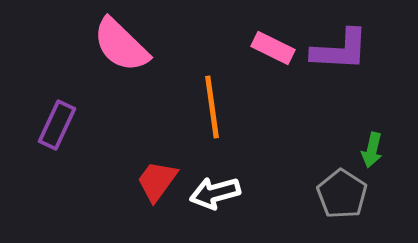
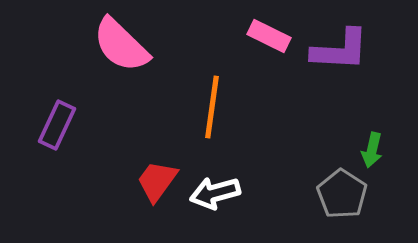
pink rectangle: moved 4 px left, 12 px up
orange line: rotated 16 degrees clockwise
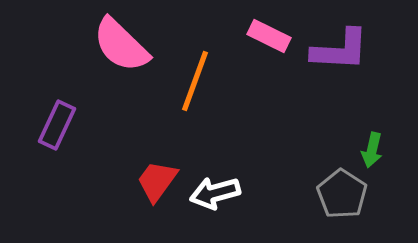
orange line: moved 17 px left, 26 px up; rotated 12 degrees clockwise
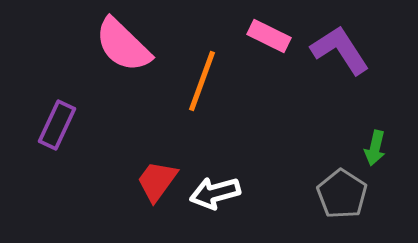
pink semicircle: moved 2 px right
purple L-shape: rotated 126 degrees counterclockwise
orange line: moved 7 px right
green arrow: moved 3 px right, 2 px up
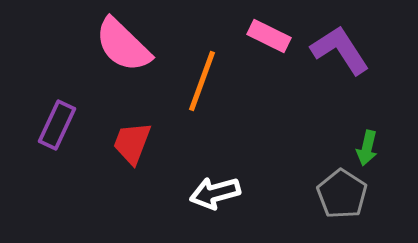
green arrow: moved 8 px left
red trapezoid: moved 25 px left, 38 px up; rotated 15 degrees counterclockwise
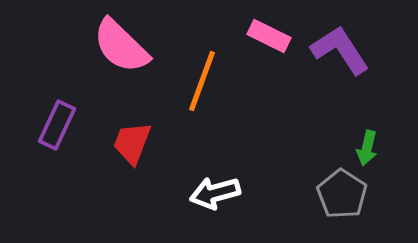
pink semicircle: moved 2 px left, 1 px down
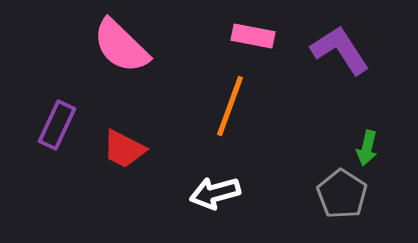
pink rectangle: moved 16 px left; rotated 15 degrees counterclockwise
orange line: moved 28 px right, 25 px down
red trapezoid: moved 8 px left, 6 px down; rotated 84 degrees counterclockwise
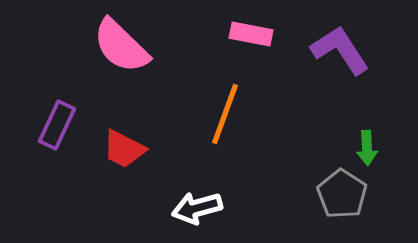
pink rectangle: moved 2 px left, 2 px up
orange line: moved 5 px left, 8 px down
green arrow: rotated 16 degrees counterclockwise
white arrow: moved 18 px left, 15 px down
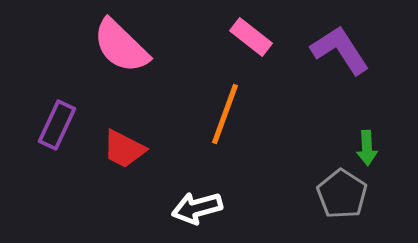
pink rectangle: moved 3 px down; rotated 27 degrees clockwise
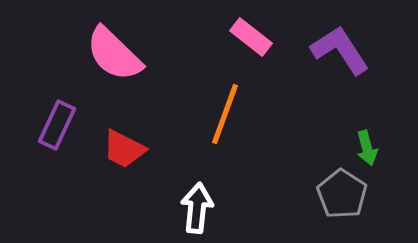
pink semicircle: moved 7 px left, 8 px down
green arrow: rotated 12 degrees counterclockwise
white arrow: rotated 111 degrees clockwise
